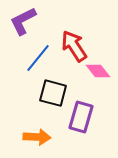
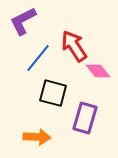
purple rectangle: moved 4 px right, 1 px down
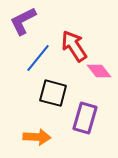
pink diamond: moved 1 px right
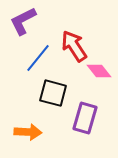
orange arrow: moved 9 px left, 5 px up
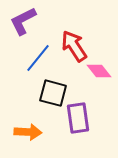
purple rectangle: moved 7 px left; rotated 24 degrees counterclockwise
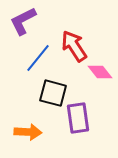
pink diamond: moved 1 px right, 1 px down
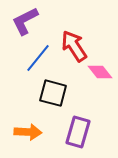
purple L-shape: moved 2 px right
purple rectangle: moved 14 px down; rotated 24 degrees clockwise
